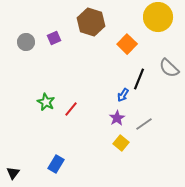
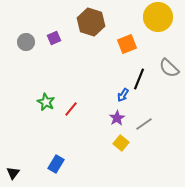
orange square: rotated 24 degrees clockwise
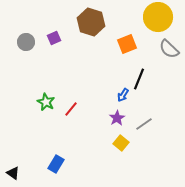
gray semicircle: moved 19 px up
black triangle: rotated 32 degrees counterclockwise
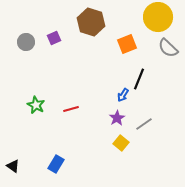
gray semicircle: moved 1 px left, 1 px up
green star: moved 10 px left, 3 px down
red line: rotated 35 degrees clockwise
black triangle: moved 7 px up
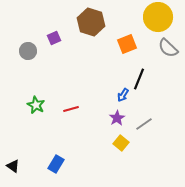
gray circle: moved 2 px right, 9 px down
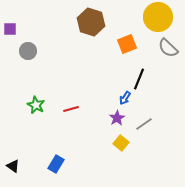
purple square: moved 44 px left, 9 px up; rotated 24 degrees clockwise
blue arrow: moved 2 px right, 3 px down
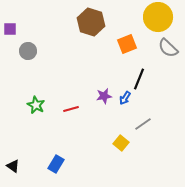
purple star: moved 13 px left, 22 px up; rotated 21 degrees clockwise
gray line: moved 1 px left
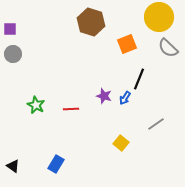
yellow circle: moved 1 px right
gray circle: moved 15 px left, 3 px down
purple star: rotated 28 degrees clockwise
red line: rotated 14 degrees clockwise
gray line: moved 13 px right
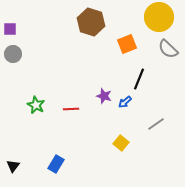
gray semicircle: moved 1 px down
blue arrow: moved 4 px down; rotated 16 degrees clockwise
black triangle: rotated 32 degrees clockwise
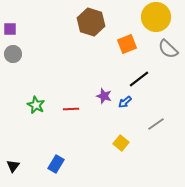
yellow circle: moved 3 px left
black line: rotated 30 degrees clockwise
